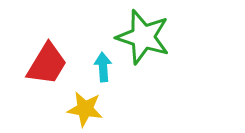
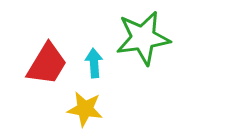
green star: moved 1 px down; rotated 26 degrees counterclockwise
cyan arrow: moved 9 px left, 4 px up
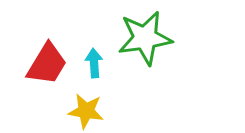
green star: moved 2 px right
yellow star: moved 1 px right, 2 px down
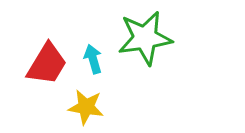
cyan arrow: moved 1 px left, 4 px up; rotated 12 degrees counterclockwise
yellow star: moved 4 px up
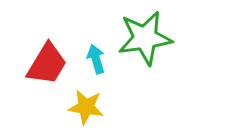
cyan arrow: moved 3 px right
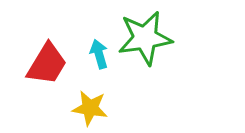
cyan arrow: moved 3 px right, 5 px up
yellow star: moved 4 px right, 1 px down
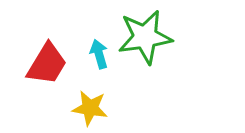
green star: moved 1 px up
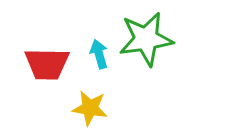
green star: moved 1 px right, 2 px down
red trapezoid: rotated 60 degrees clockwise
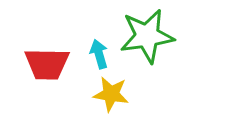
green star: moved 1 px right, 3 px up
yellow star: moved 21 px right, 14 px up
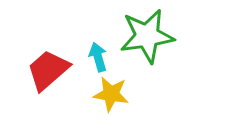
cyan arrow: moved 1 px left, 3 px down
red trapezoid: moved 1 px right, 6 px down; rotated 138 degrees clockwise
